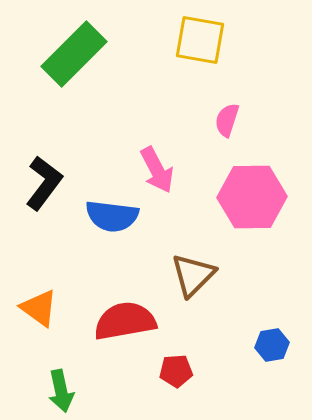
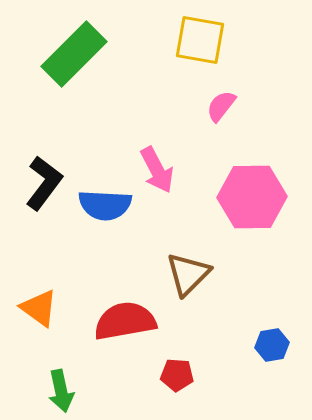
pink semicircle: moved 6 px left, 14 px up; rotated 20 degrees clockwise
blue semicircle: moved 7 px left, 11 px up; rotated 4 degrees counterclockwise
brown triangle: moved 5 px left, 1 px up
red pentagon: moved 1 px right, 4 px down; rotated 8 degrees clockwise
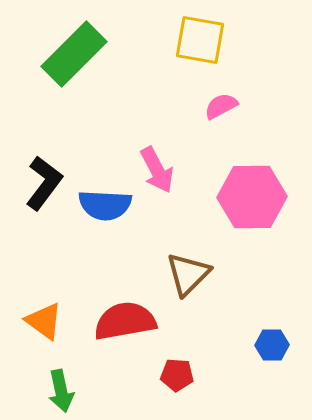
pink semicircle: rotated 24 degrees clockwise
orange triangle: moved 5 px right, 13 px down
blue hexagon: rotated 8 degrees clockwise
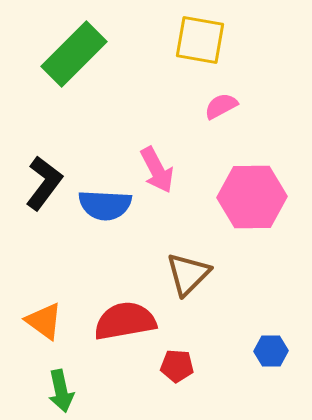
blue hexagon: moved 1 px left, 6 px down
red pentagon: moved 9 px up
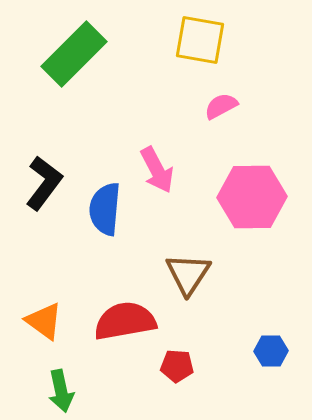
blue semicircle: moved 4 px down; rotated 92 degrees clockwise
brown triangle: rotated 12 degrees counterclockwise
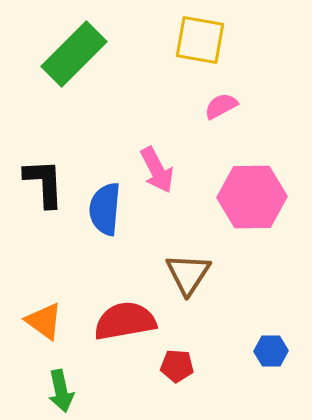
black L-shape: rotated 40 degrees counterclockwise
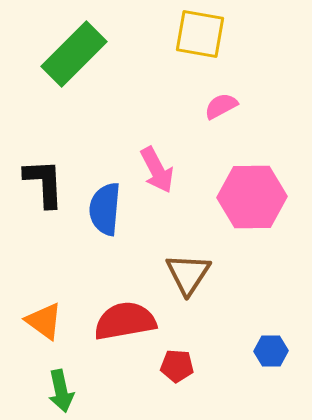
yellow square: moved 6 px up
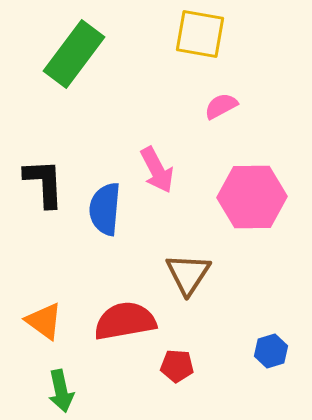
green rectangle: rotated 8 degrees counterclockwise
blue hexagon: rotated 16 degrees counterclockwise
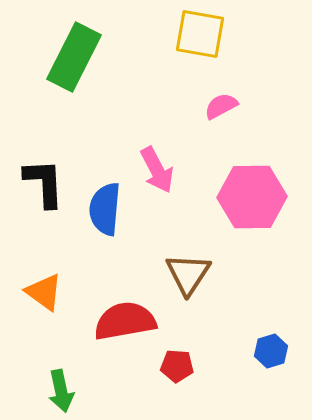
green rectangle: moved 3 px down; rotated 10 degrees counterclockwise
orange triangle: moved 29 px up
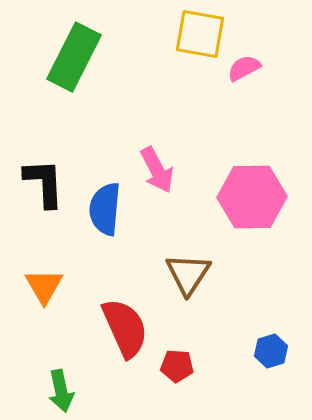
pink semicircle: moved 23 px right, 38 px up
orange triangle: moved 6 px up; rotated 24 degrees clockwise
red semicircle: moved 7 px down; rotated 76 degrees clockwise
